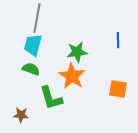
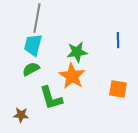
green semicircle: rotated 48 degrees counterclockwise
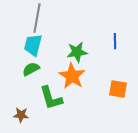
blue line: moved 3 px left, 1 px down
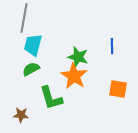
gray line: moved 13 px left
blue line: moved 3 px left, 5 px down
green star: moved 1 px right, 5 px down; rotated 25 degrees clockwise
orange star: moved 2 px right
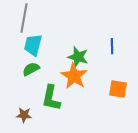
green L-shape: rotated 28 degrees clockwise
brown star: moved 3 px right
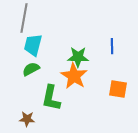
green star: rotated 15 degrees counterclockwise
brown star: moved 3 px right, 4 px down
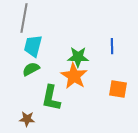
cyan trapezoid: moved 1 px down
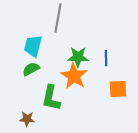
gray line: moved 34 px right
blue line: moved 6 px left, 12 px down
orange square: rotated 12 degrees counterclockwise
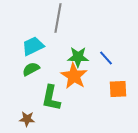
cyan trapezoid: rotated 50 degrees clockwise
blue line: rotated 42 degrees counterclockwise
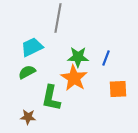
cyan trapezoid: moved 1 px left, 1 px down
blue line: rotated 63 degrees clockwise
green semicircle: moved 4 px left, 3 px down
orange star: moved 2 px down
brown star: moved 1 px right, 2 px up
